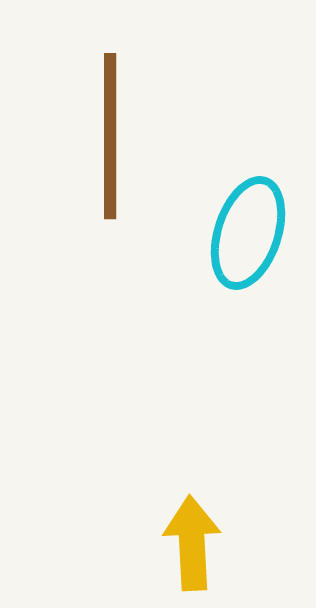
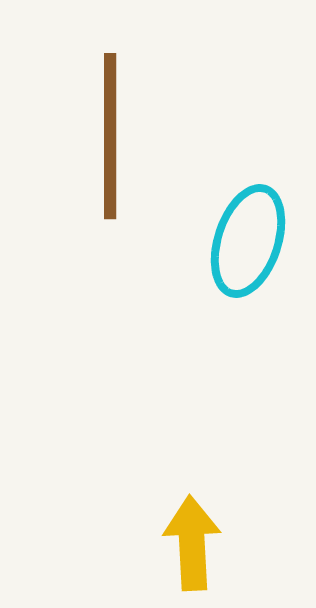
cyan ellipse: moved 8 px down
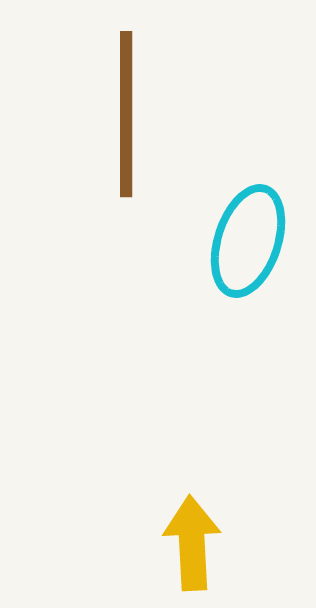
brown line: moved 16 px right, 22 px up
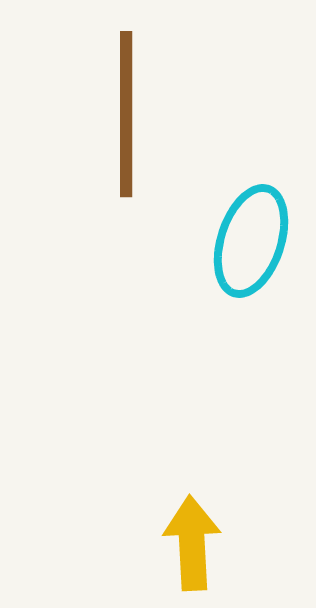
cyan ellipse: moved 3 px right
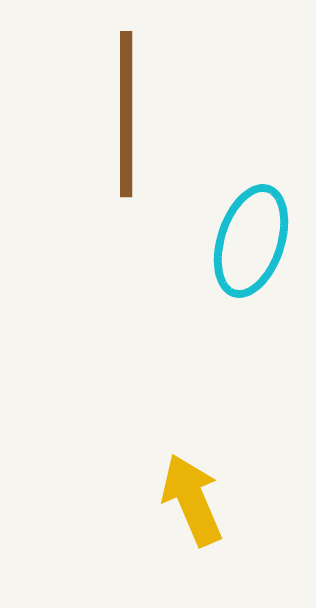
yellow arrow: moved 43 px up; rotated 20 degrees counterclockwise
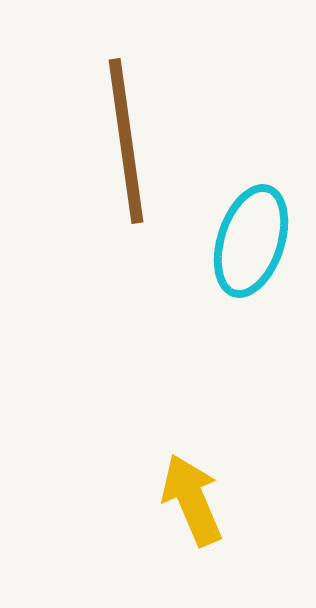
brown line: moved 27 px down; rotated 8 degrees counterclockwise
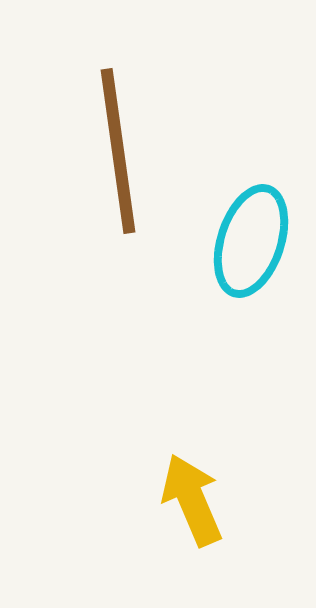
brown line: moved 8 px left, 10 px down
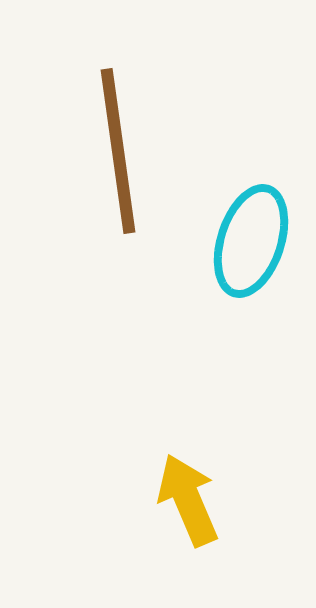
yellow arrow: moved 4 px left
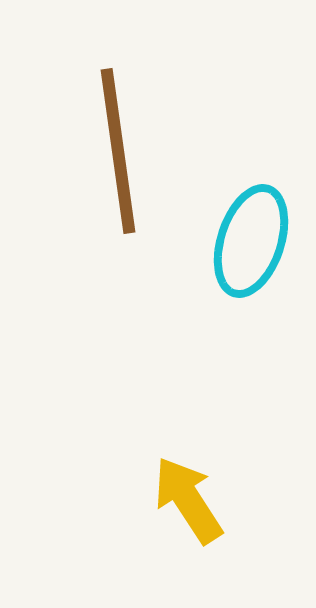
yellow arrow: rotated 10 degrees counterclockwise
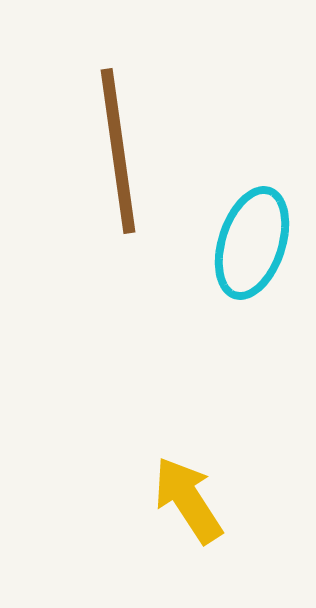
cyan ellipse: moved 1 px right, 2 px down
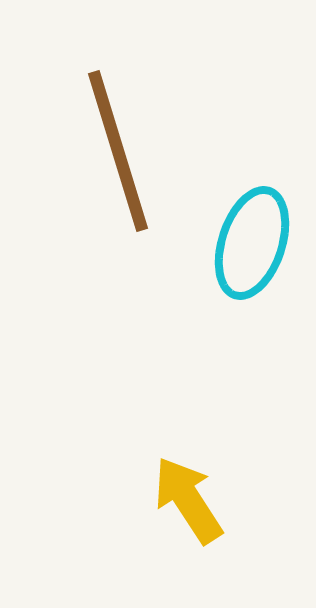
brown line: rotated 9 degrees counterclockwise
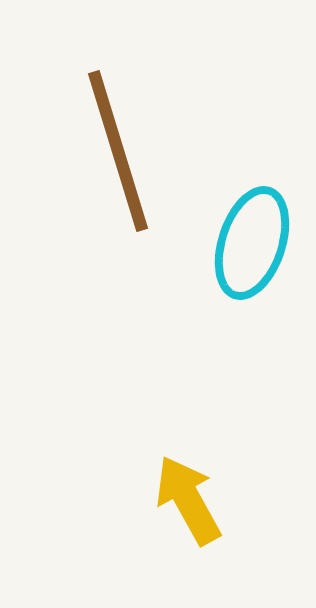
yellow arrow: rotated 4 degrees clockwise
